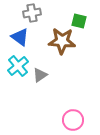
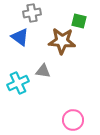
cyan cross: moved 17 px down; rotated 15 degrees clockwise
gray triangle: moved 3 px right, 4 px up; rotated 42 degrees clockwise
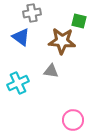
blue triangle: moved 1 px right
gray triangle: moved 8 px right
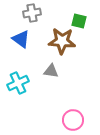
blue triangle: moved 2 px down
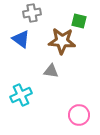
cyan cross: moved 3 px right, 12 px down
pink circle: moved 6 px right, 5 px up
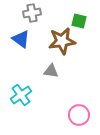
brown star: rotated 12 degrees counterclockwise
cyan cross: rotated 10 degrees counterclockwise
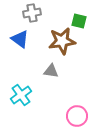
blue triangle: moved 1 px left
pink circle: moved 2 px left, 1 px down
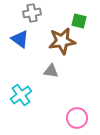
pink circle: moved 2 px down
